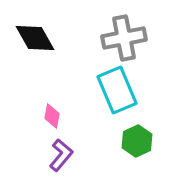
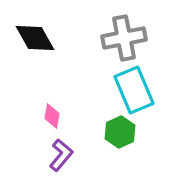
cyan rectangle: moved 17 px right
green hexagon: moved 17 px left, 9 px up
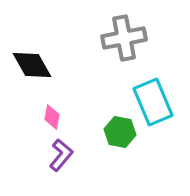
black diamond: moved 3 px left, 27 px down
cyan rectangle: moved 19 px right, 12 px down
pink diamond: moved 1 px down
green hexagon: rotated 24 degrees counterclockwise
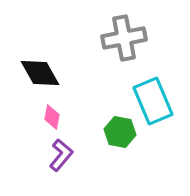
black diamond: moved 8 px right, 8 px down
cyan rectangle: moved 1 px up
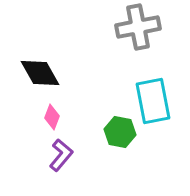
gray cross: moved 14 px right, 11 px up
cyan rectangle: rotated 12 degrees clockwise
pink diamond: rotated 10 degrees clockwise
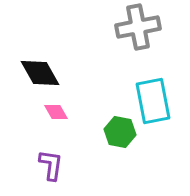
pink diamond: moved 4 px right, 5 px up; rotated 50 degrees counterclockwise
purple L-shape: moved 10 px left, 10 px down; rotated 32 degrees counterclockwise
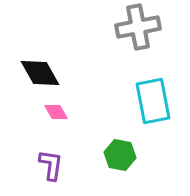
green hexagon: moved 23 px down
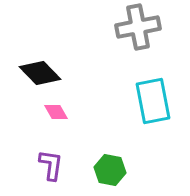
black diamond: rotated 15 degrees counterclockwise
green hexagon: moved 10 px left, 15 px down
